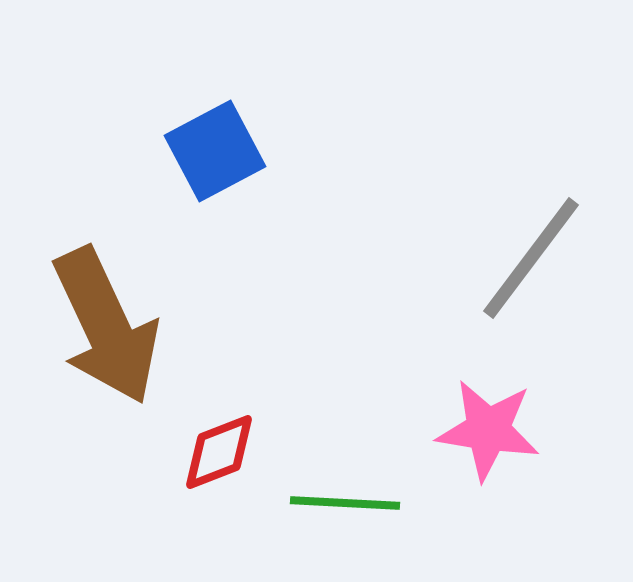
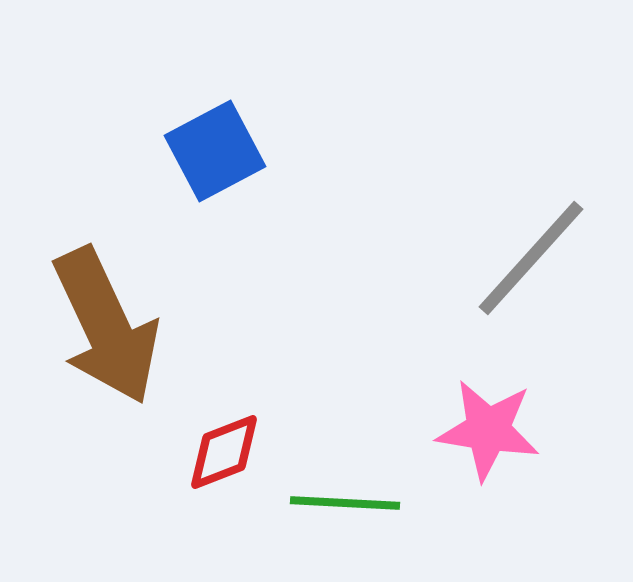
gray line: rotated 5 degrees clockwise
red diamond: moved 5 px right
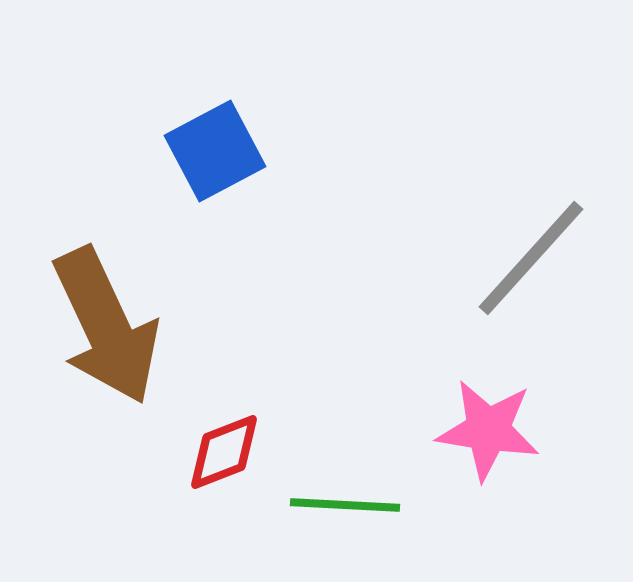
green line: moved 2 px down
